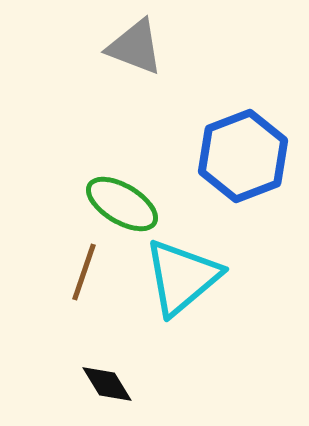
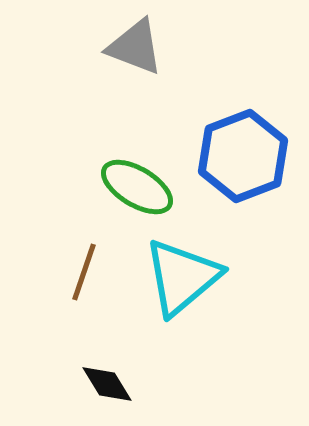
green ellipse: moved 15 px right, 17 px up
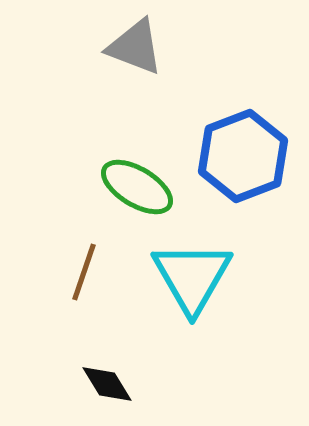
cyan triangle: moved 10 px right; rotated 20 degrees counterclockwise
